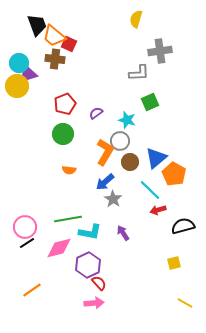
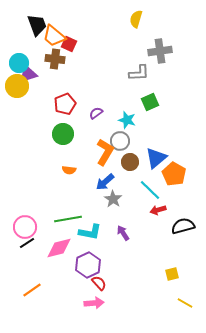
yellow square: moved 2 px left, 11 px down
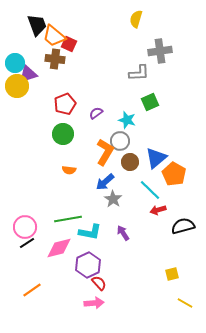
cyan circle: moved 4 px left
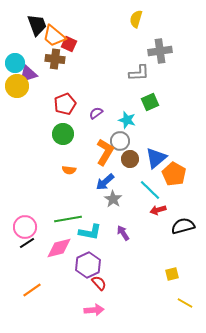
brown circle: moved 3 px up
pink arrow: moved 7 px down
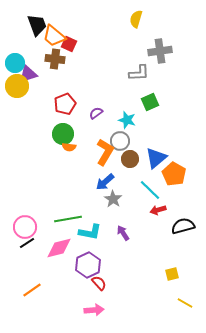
orange semicircle: moved 23 px up
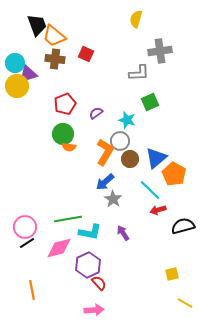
red square: moved 17 px right, 10 px down
orange line: rotated 66 degrees counterclockwise
